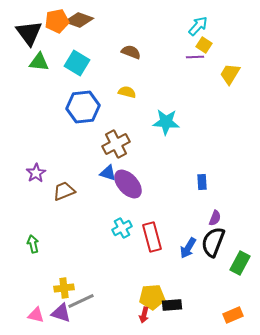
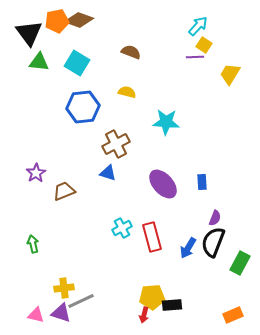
purple ellipse: moved 35 px right
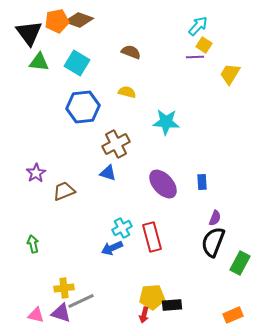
blue arrow: moved 76 px left; rotated 35 degrees clockwise
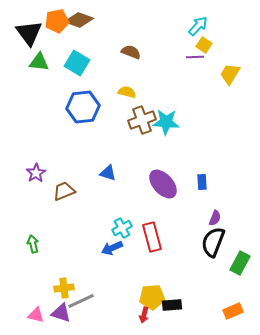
brown cross: moved 26 px right, 24 px up; rotated 8 degrees clockwise
orange rectangle: moved 4 px up
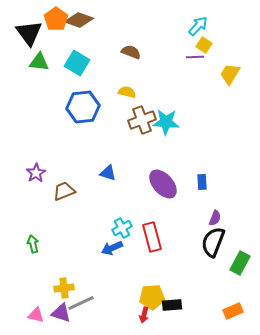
orange pentagon: moved 1 px left, 2 px up; rotated 25 degrees counterclockwise
gray line: moved 2 px down
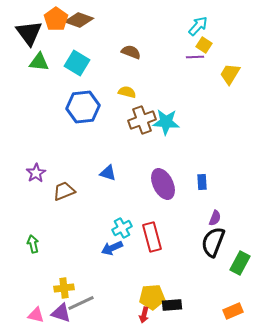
purple ellipse: rotated 16 degrees clockwise
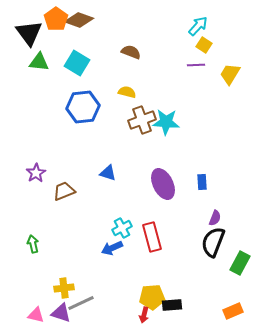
purple line: moved 1 px right, 8 px down
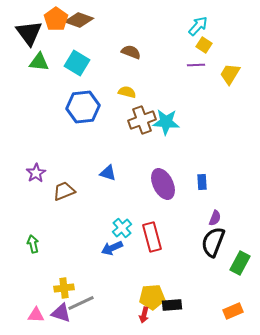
cyan cross: rotated 12 degrees counterclockwise
pink triangle: rotated 12 degrees counterclockwise
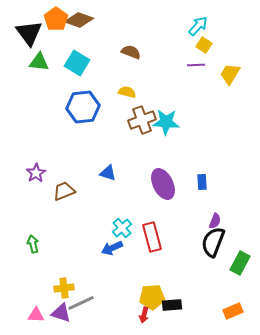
purple semicircle: moved 3 px down
